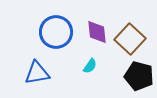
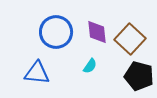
blue triangle: rotated 16 degrees clockwise
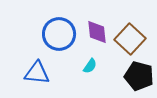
blue circle: moved 3 px right, 2 px down
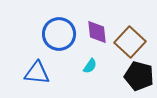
brown square: moved 3 px down
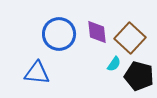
brown square: moved 4 px up
cyan semicircle: moved 24 px right, 2 px up
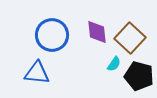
blue circle: moved 7 px left, 1 px down
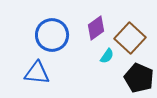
purple diamond: moved 1 px left, 4 px up; rotated 60 degrees clockwise
cyan semicircle: moved 7 px left, 8 px up
black pentagon: moved 2 px down; rotated 8 degrees clockwise
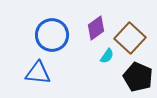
blue triangle: moved 1 px right
black pentagon: moved 1 px left, 1 px up
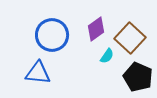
purple diamond: moved 1 px down
